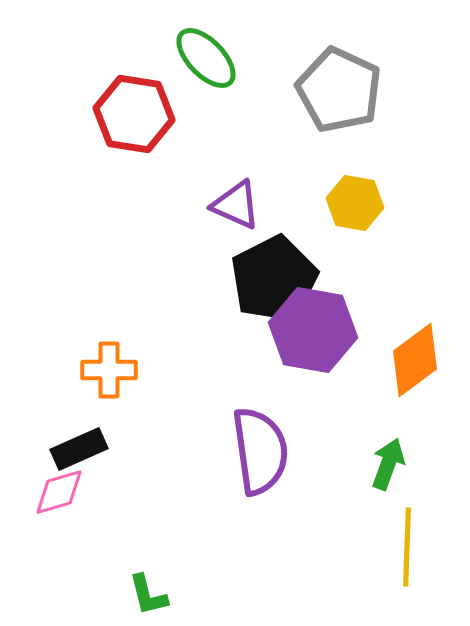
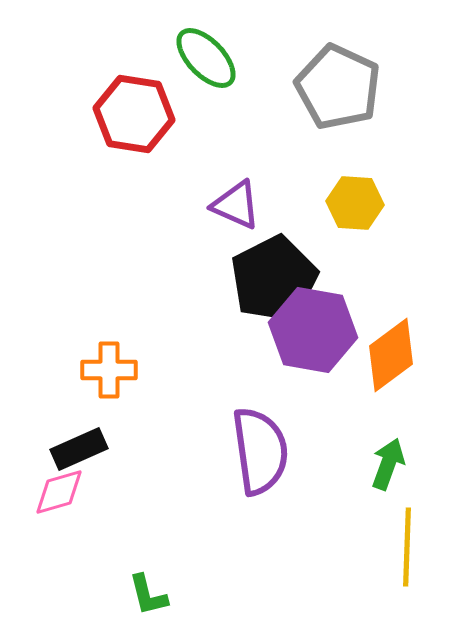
gray pentagon: moved 1 px left, 3 px up
yellow hexagon: rotated 6 degrees counterclockwise
orange diamond: moved 24 px left, 5 px up
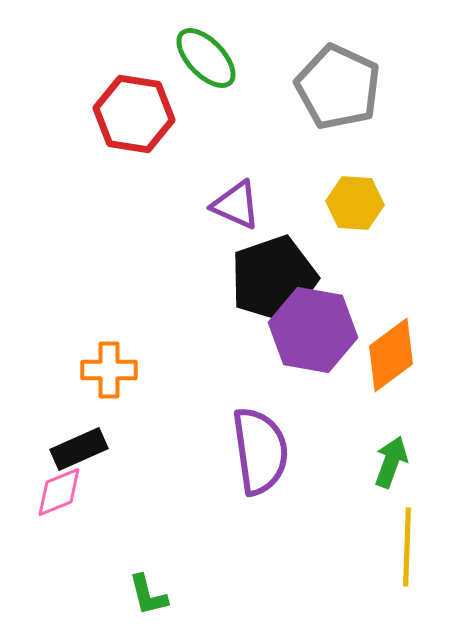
black pentagon: rotated 8 degrees clockwise
green arrow: moved 3 px right, 2 px up
pink diamond: rotated 6 degrees counterclockwise
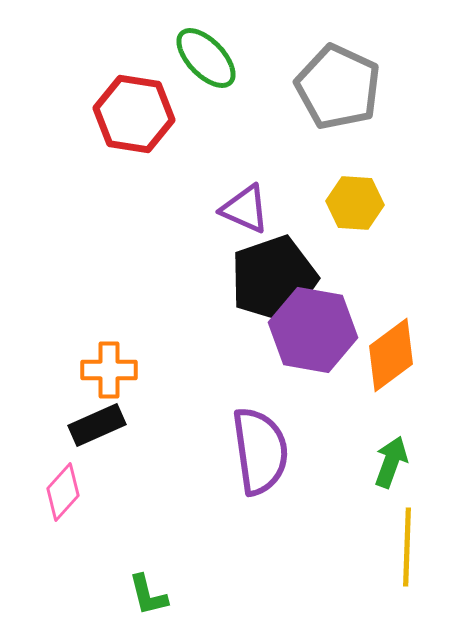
purple triangle: moved 9 px right, 4 px down
black rectangle: moved 18 px right, 24 px up
pink diamond: moved 4 px right; rotated 26 degrees counterclockwise
